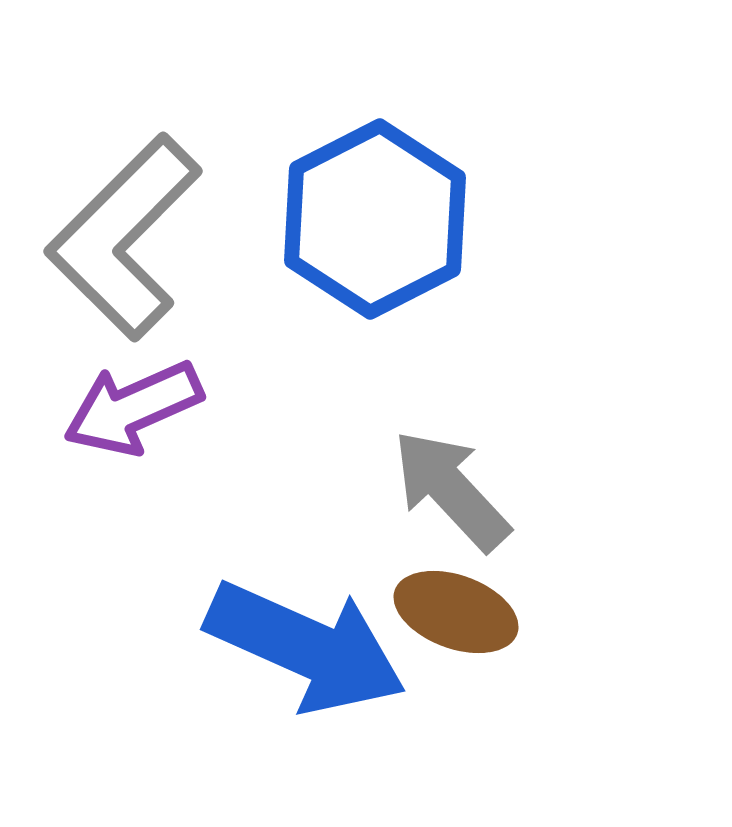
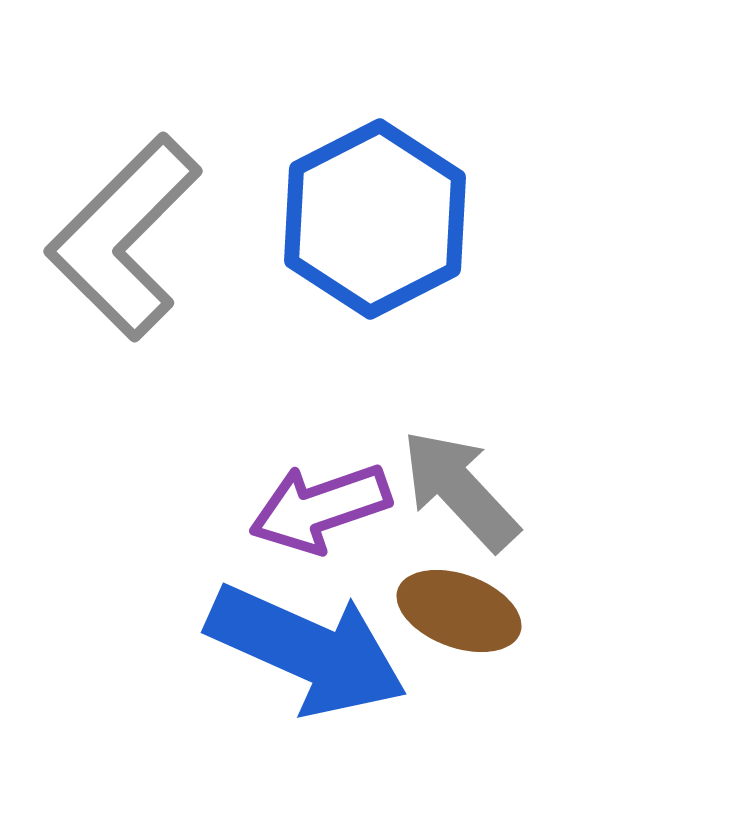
purple arrow: moved 187 px right, 100 px down; rotated 5 degrees clockwise
gray arrow: moved 9 px right
brown ellipse: moved 3 px right, 1 px up
blue arrow: moved 1 px right, 3 px down
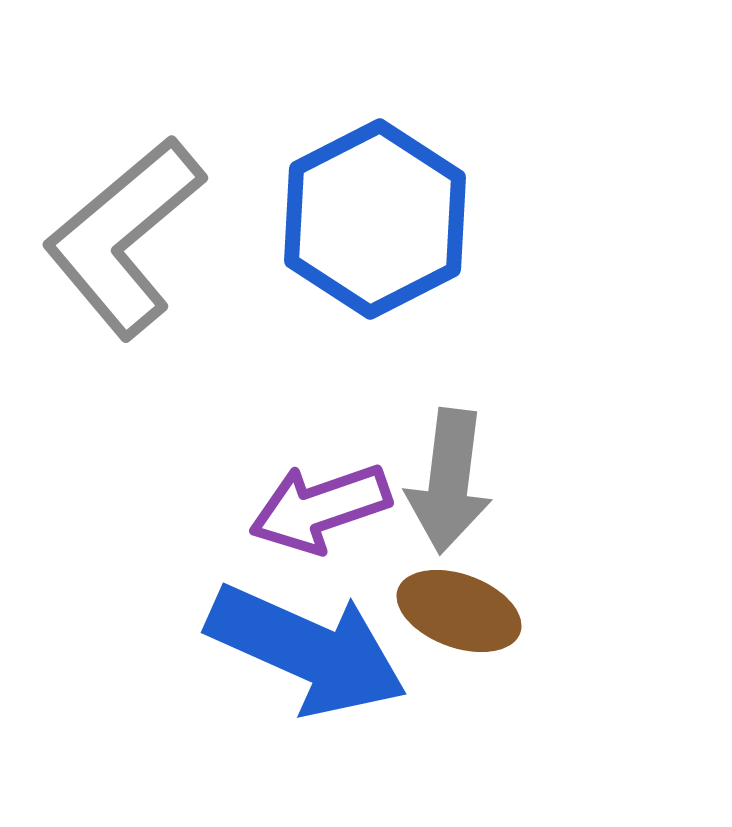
gray L-shape: rotated 5 degrees clockwise
gray arrow: moved 11 px left, 9 px up; rotated 130 degrees counterclockwise
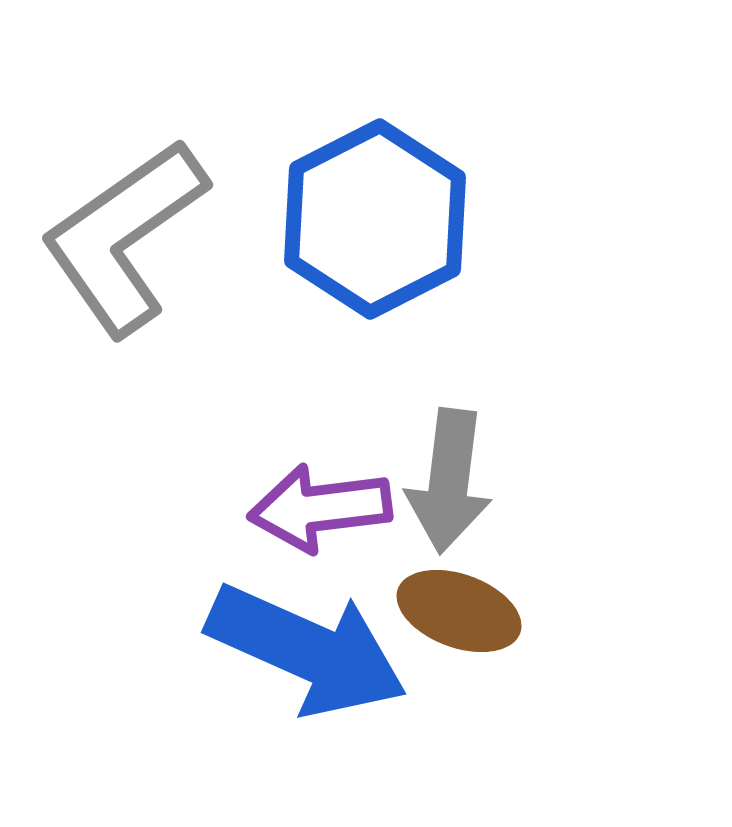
gray L-shape: rotated 5 degrees clockwise
purple arrow: rotated 12 degrees clockwise
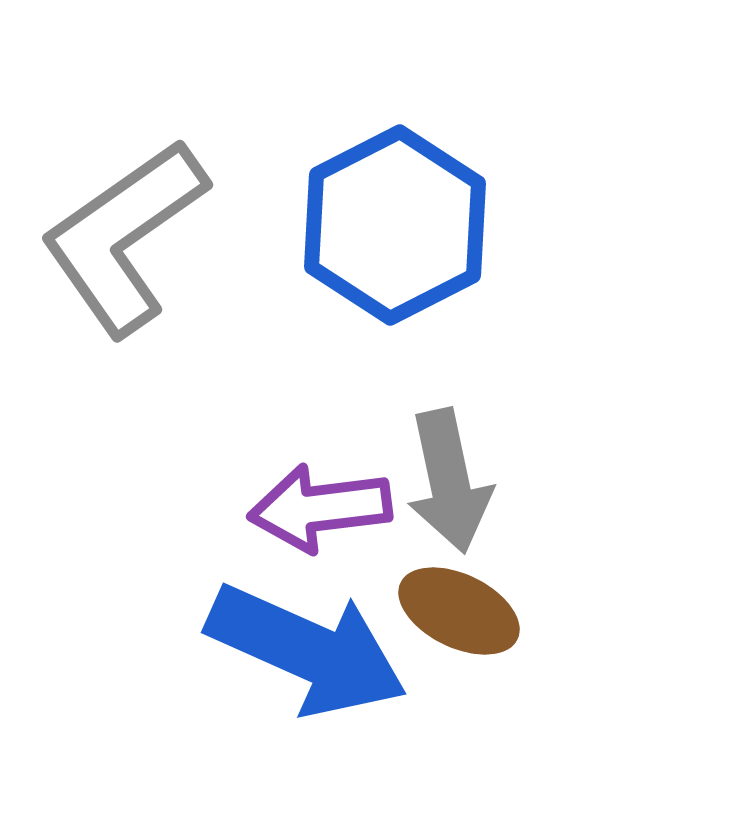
blue hexagon: moved 20 px right, 6 px down
gray arrow: rotated 19 degrees counterclockwise
brown ellipse: rotated 6 degrees clockwise
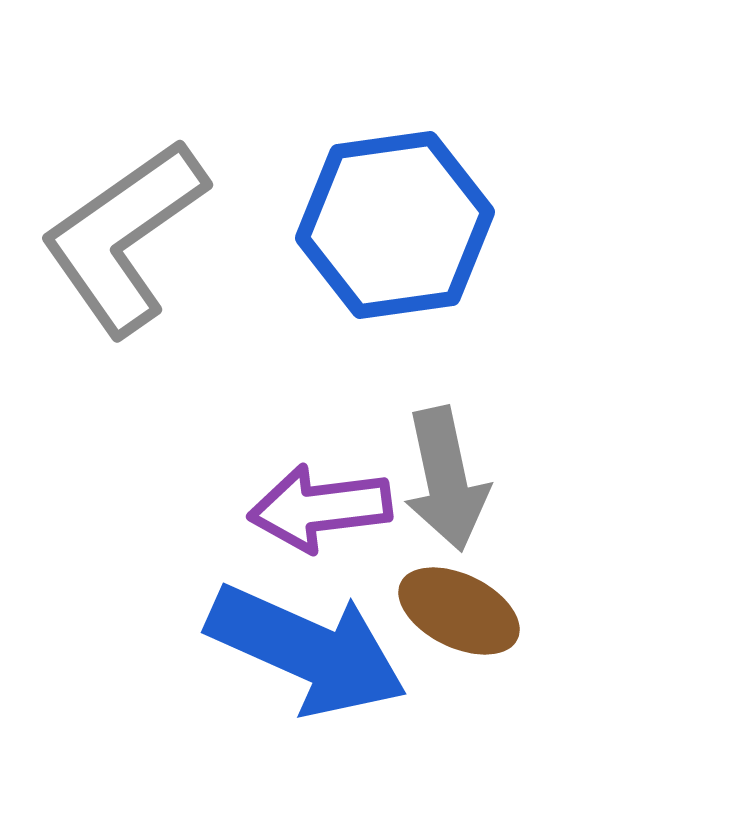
blue hexagon: rotated 19 degrees clockwise
gray arrow: moved 3 px left, 2 px up
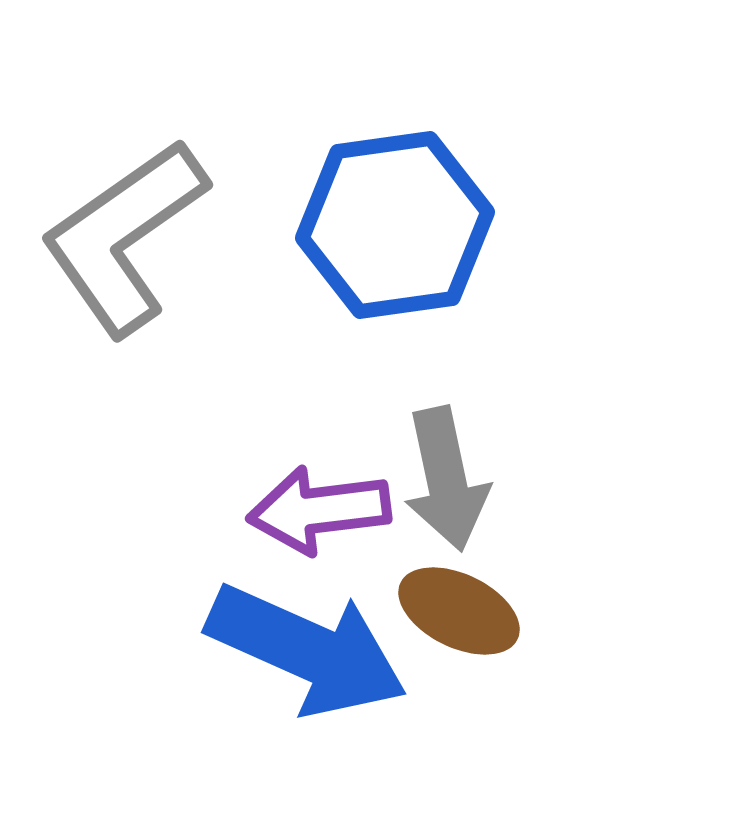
purple arrow: moved 1 px left, 2 px down
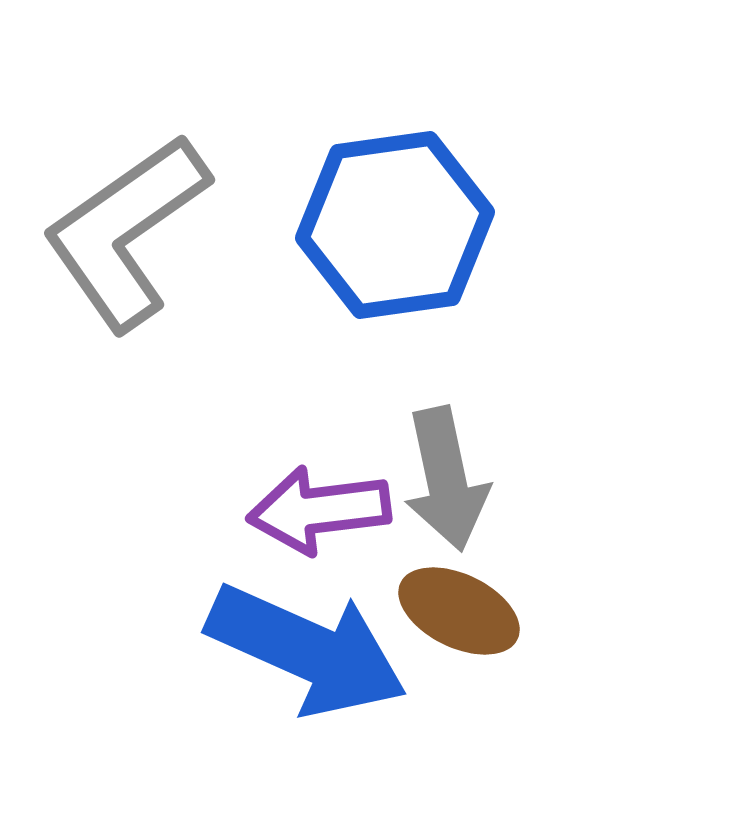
gray L-shape: moved 2 px right, 5 px up
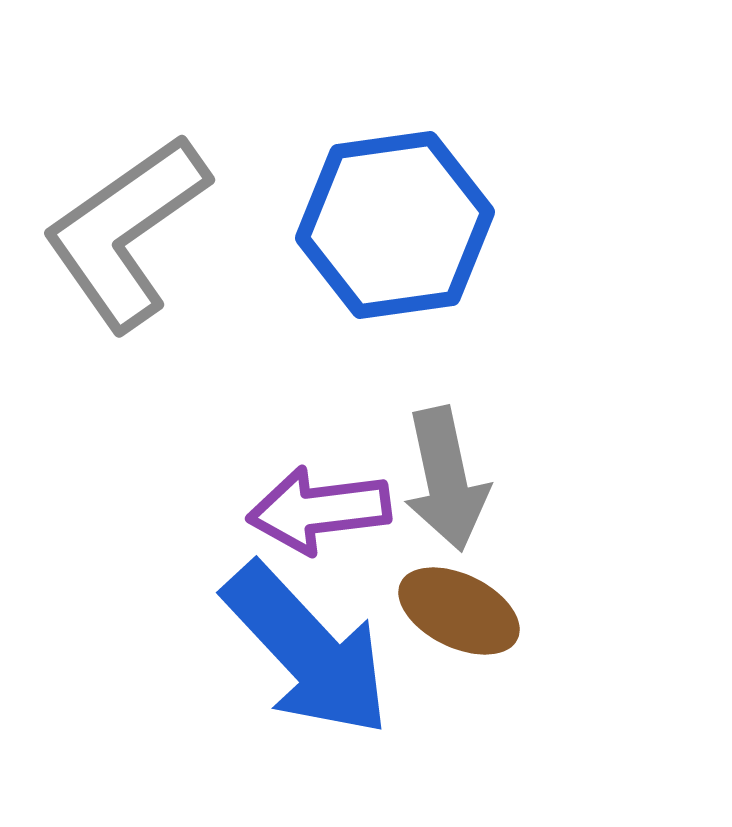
blue arrow: rotated 23 degrees clockwise
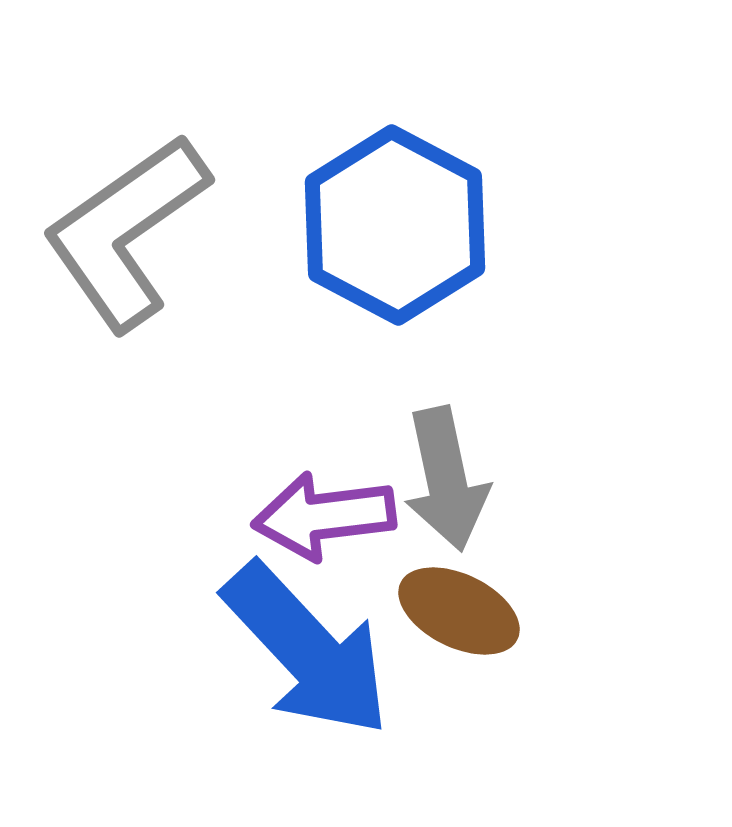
blue hexagon: rotated 24 degrees counterclockwise
purple arrow: moved 5 px right, 6 px down
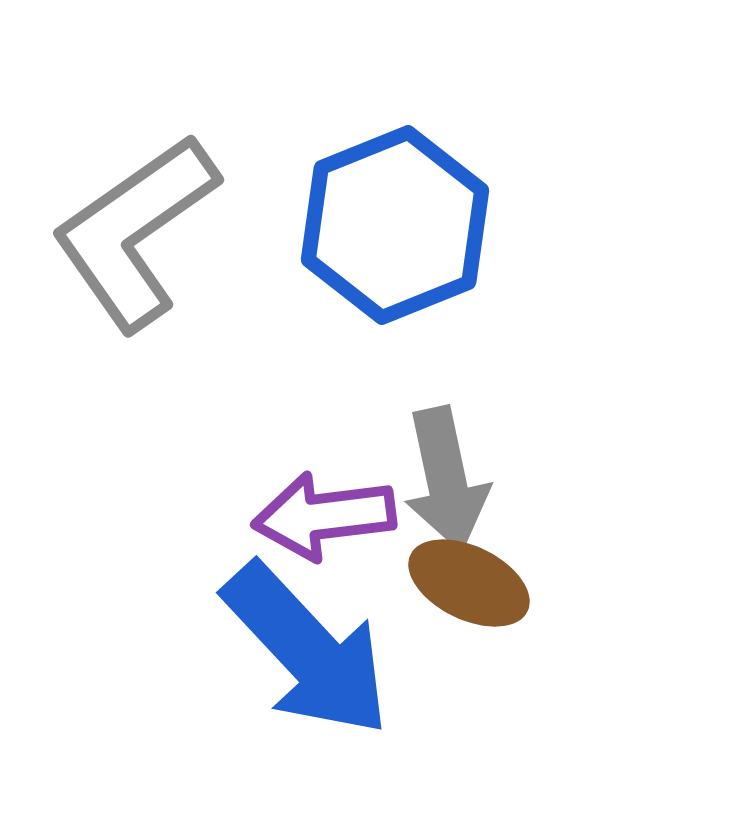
blue hexagon: rotated 10 degrees clockwise
gray L-shape: moved 9 px right
brown ellipse: moved 10 px right, 28 px up
